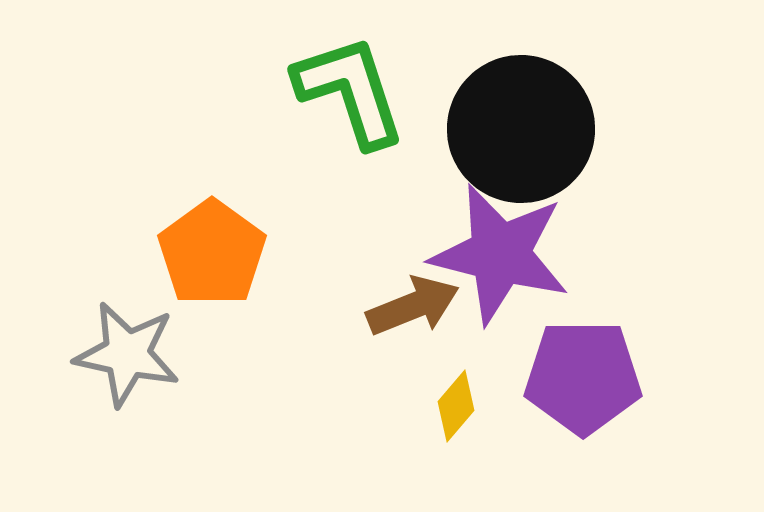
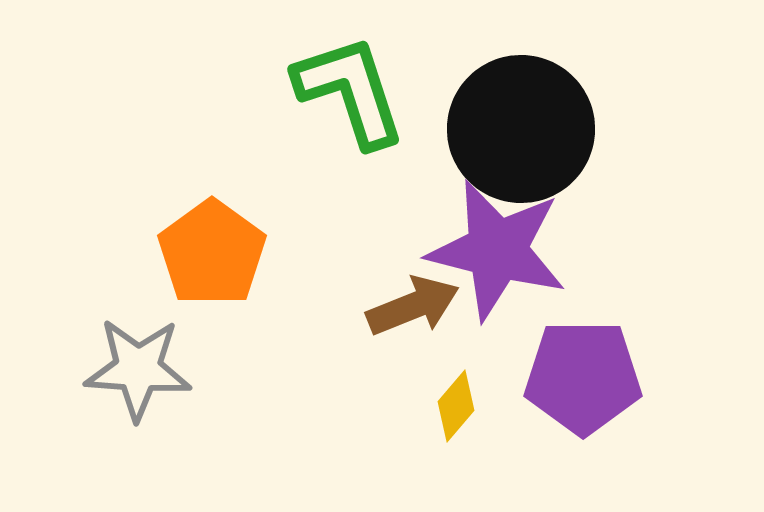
purple star: moved 3 px left, 4 px up
gray star: moved 11 px right, 15 px down; rotated 8 degrees counterclockwise
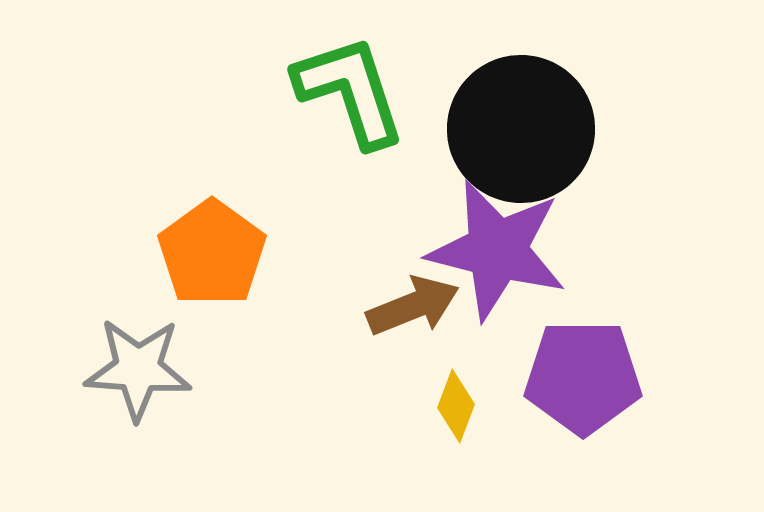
yellow diamond: rotated 20 degrees counterclockwise
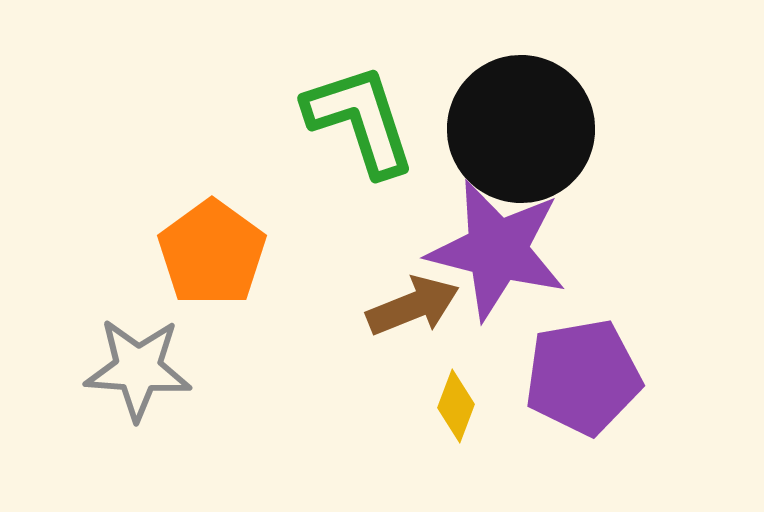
green L-shape: moved 10 px right, 29 px down
purple pentagon: rotated 10 degrees counterclockwise
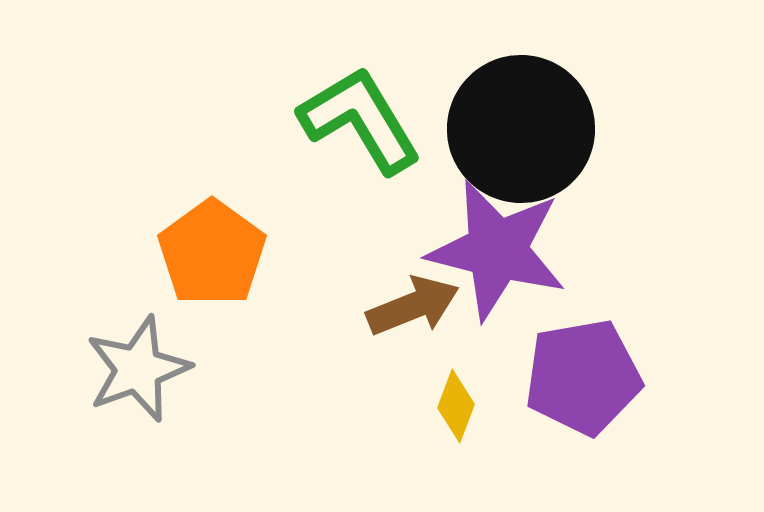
green L-shape: rotated 13 degrees counterclockwise
gray star: rotated 24 degrees counterclockwise
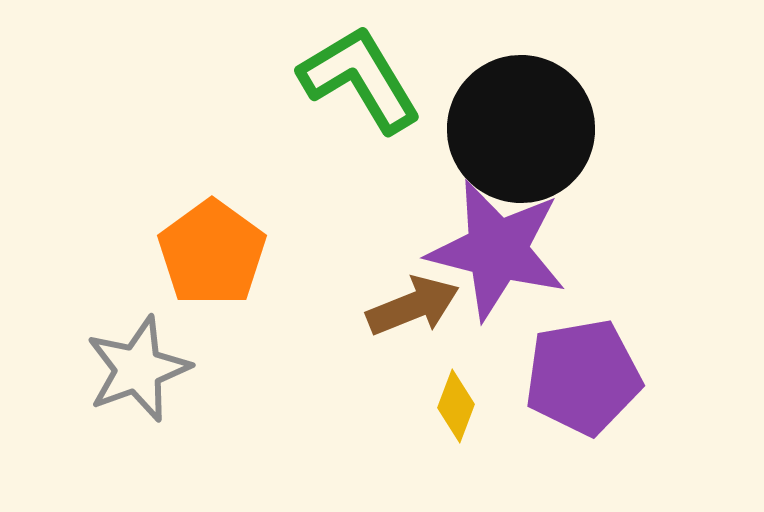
green L-shape: moved 41 px up
